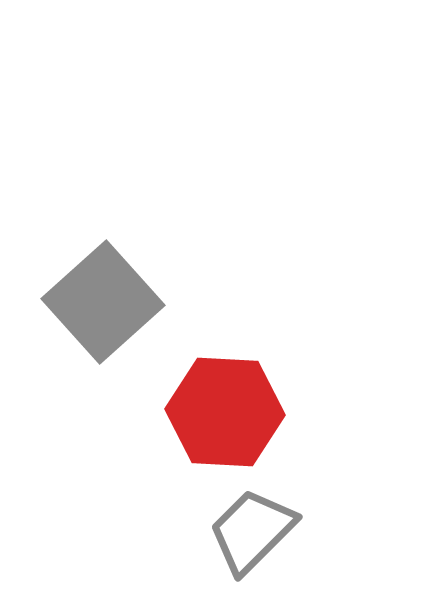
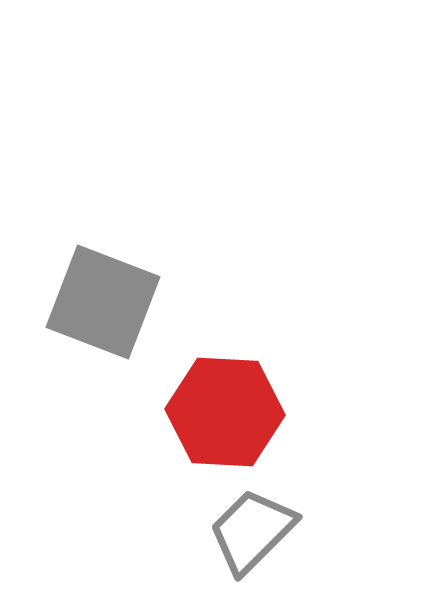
gray square: rotated 27 degrees counterclockwise
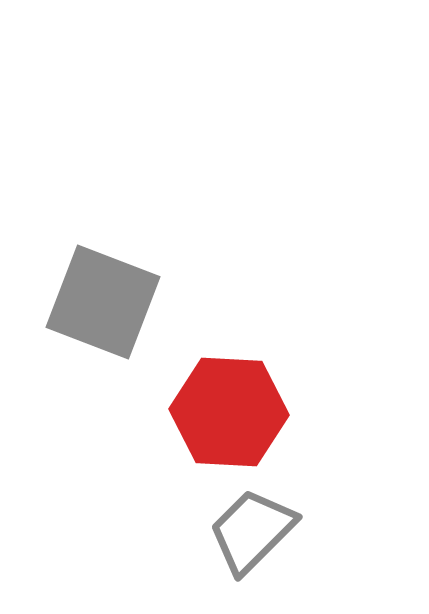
red hexagon: moved 4 px right
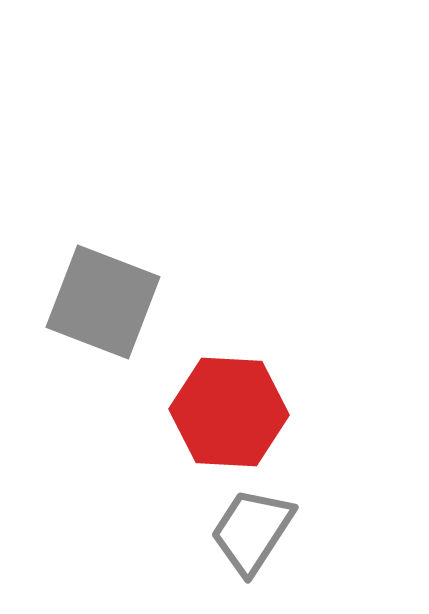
gray trapezoid: rotated 12 degrees counterclockwise
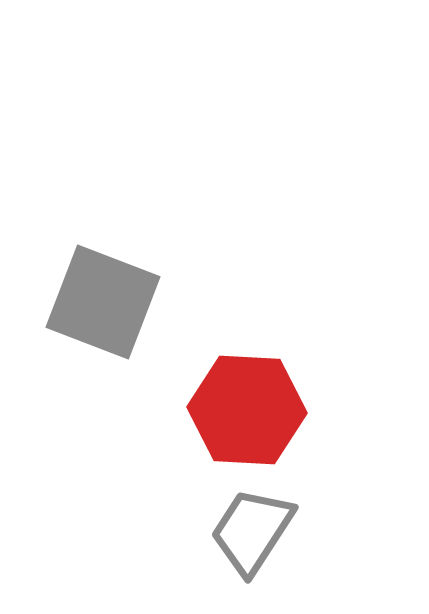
red hexagon: moved 18 px right, 2 px up
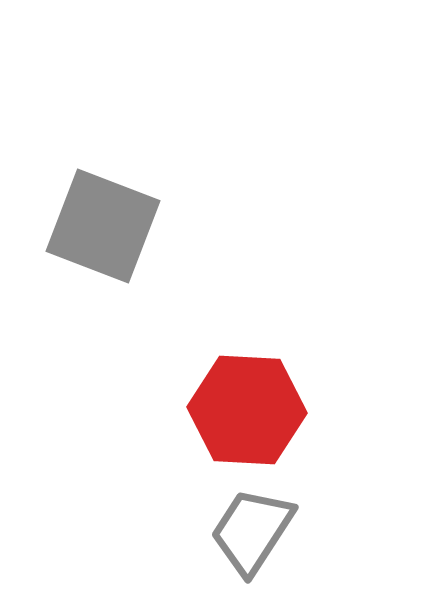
gray square: moved 76 px up
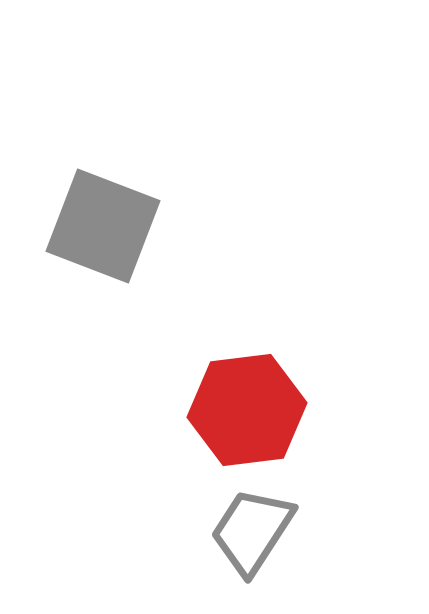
red hexagon: rotated 10 degrees counterclockwise
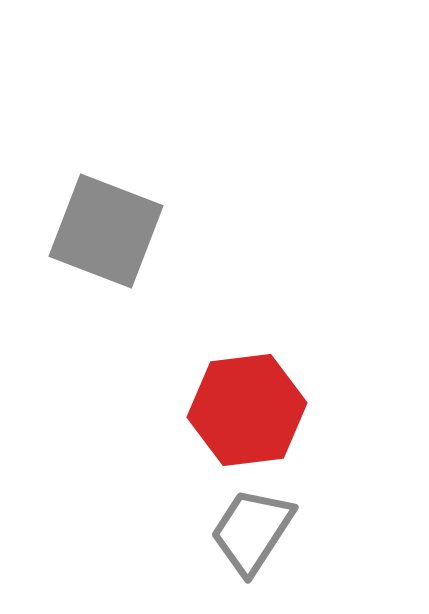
gray square: moved 3 px right, 5 px down
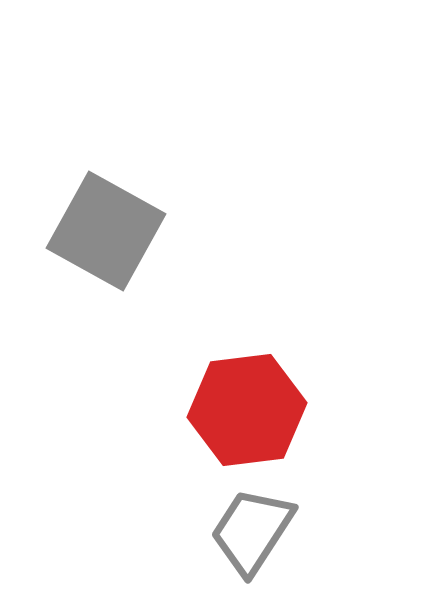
gray square: rotated 8 degrees clockwise
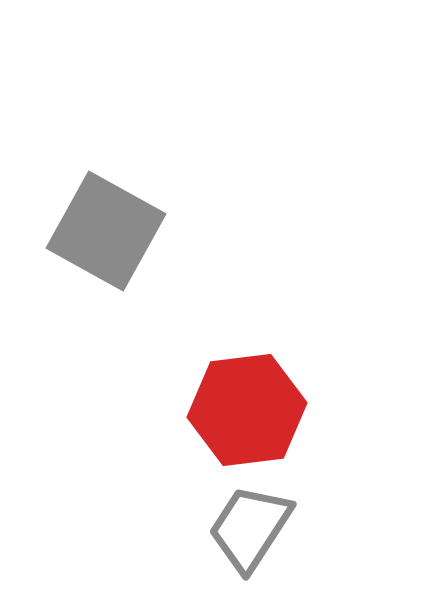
gray trapezoid: moved 2 px left, 3 px up
